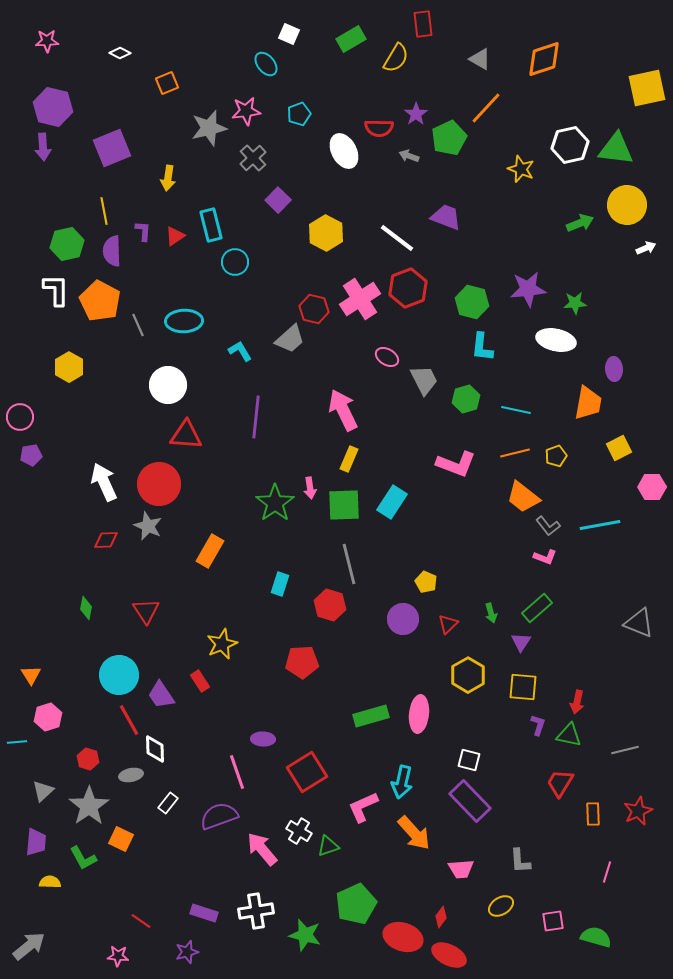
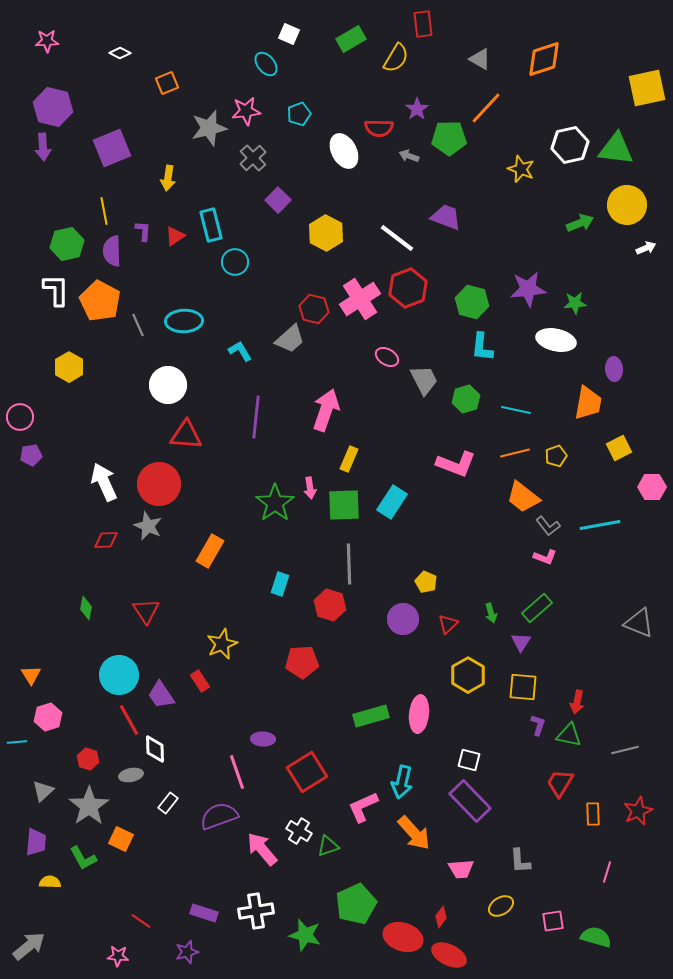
purple star at (416, 114): moved 1 px right, 5 px up
green pentagon at (449, 138): rotated 24 degrees clockwise
pink arrow at (343, 410): moved 17 px left; rotated 45 degrees clockwise
gray line at (349, 564): rotated 12 degrees clockwise
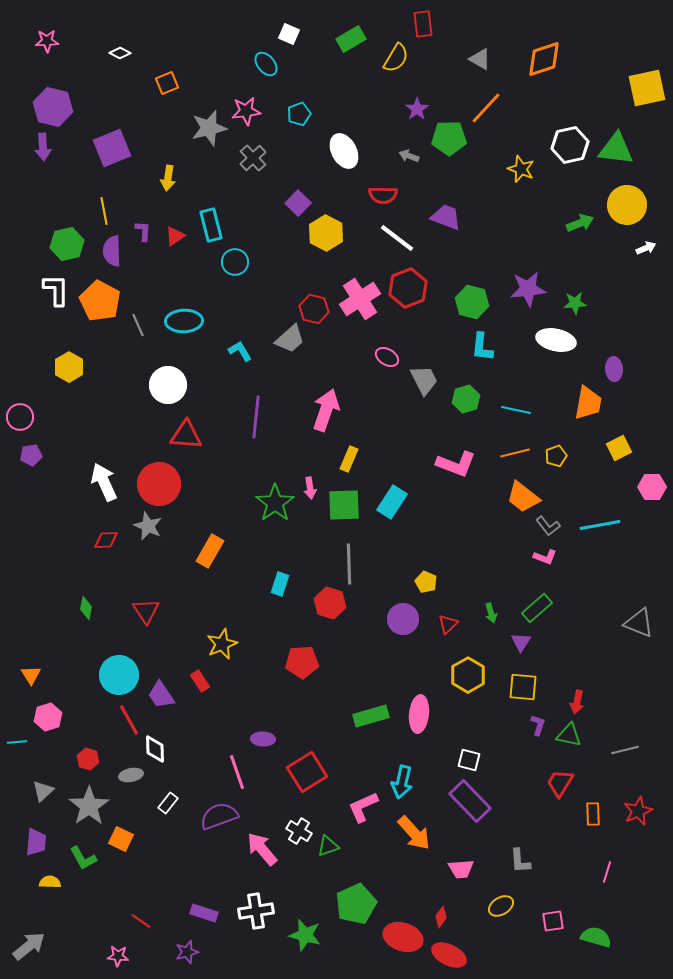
red semicircle at (379, 128): moved 4 px right, 67 px down
purple square at (278, 200): moved 20 px right, 3 px down
red hexagon at (330, 605): moved 2 px up
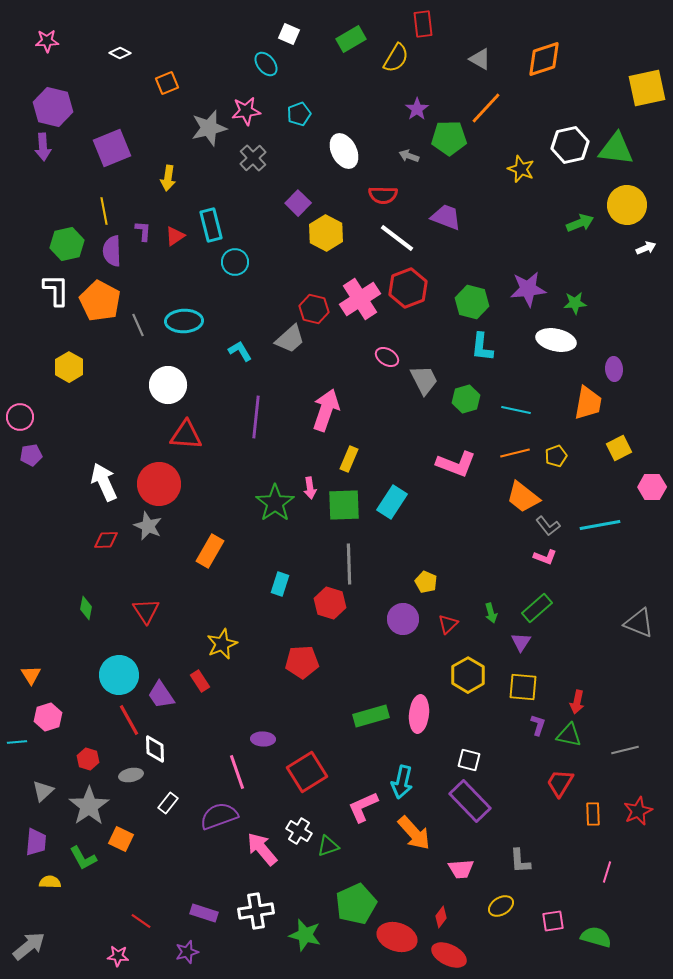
red ellipse at (403, 937): moved 6 px left
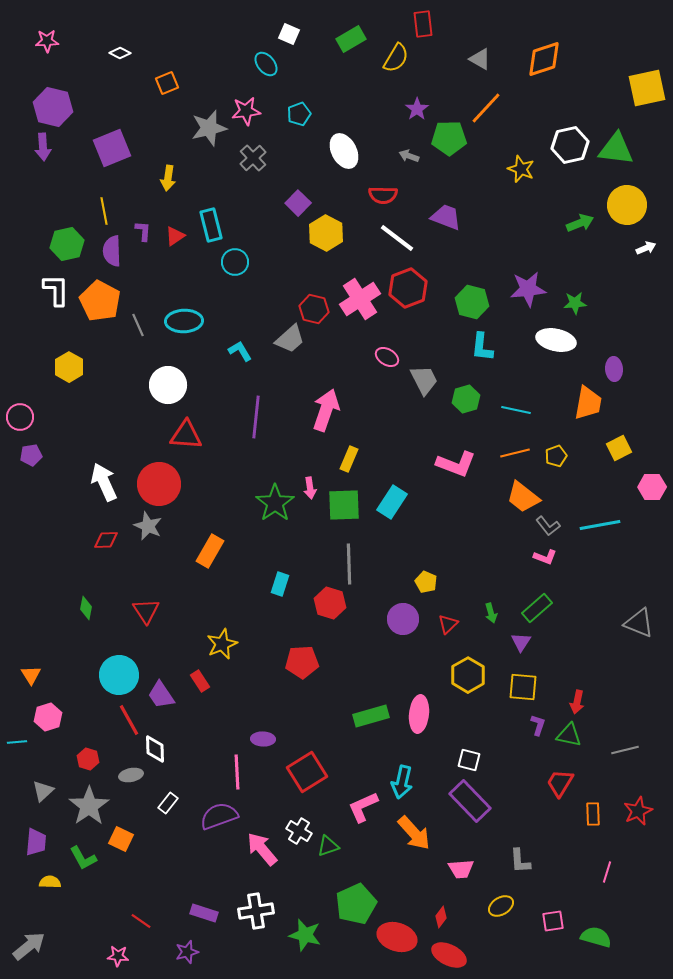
pink line at (237, 772): rotated 16 degrees clockwise
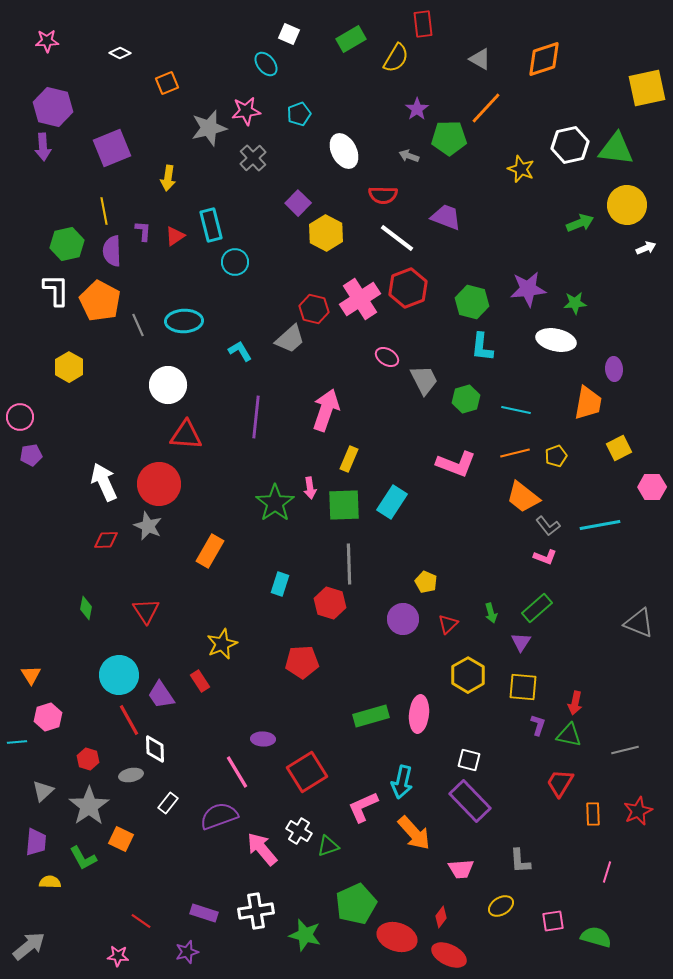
red arrow at (577, 702): moved 2 px left, 1 px down
pink line at (237, 772): rotated 28 degrees counterclockwise
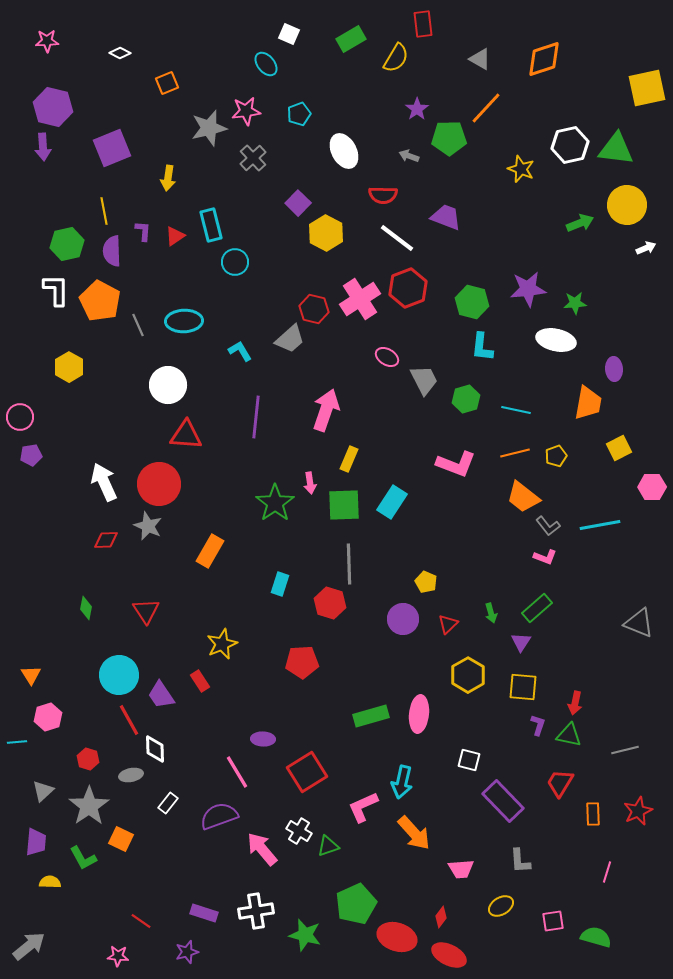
pink arrow at (310, 488): moved 5 px up
purple rectangle at (470, 801): moved 33 px right
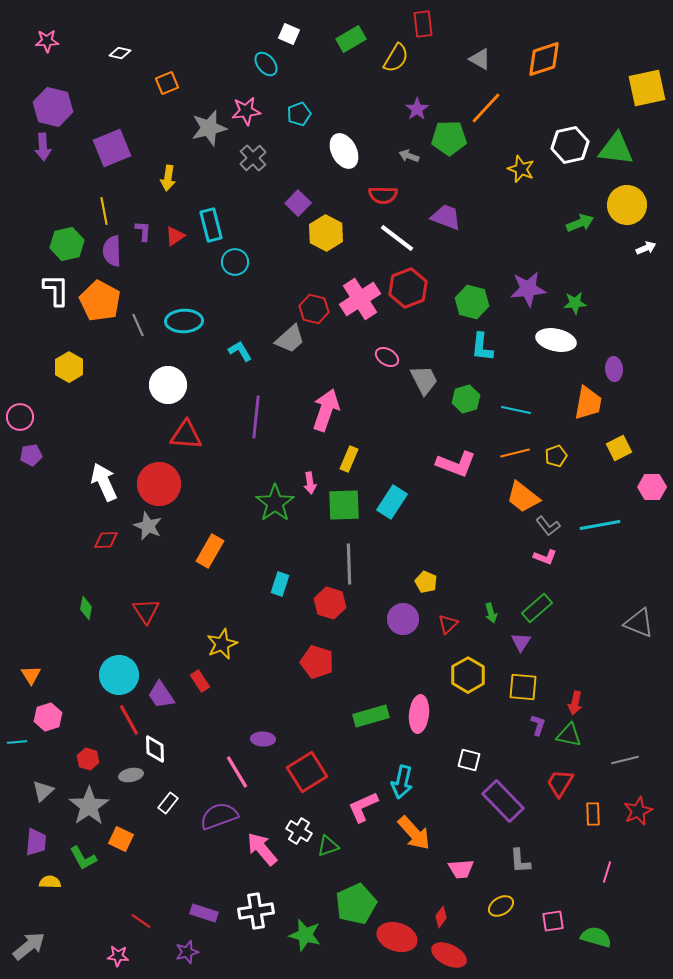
white diamond at (120, 53): rotated 15 degrees counterclockwise
red pentagon at (302, 662): moved 15 px right; rotated 20 degrees clockwise
gray line at (625, 750): moved 10 px down
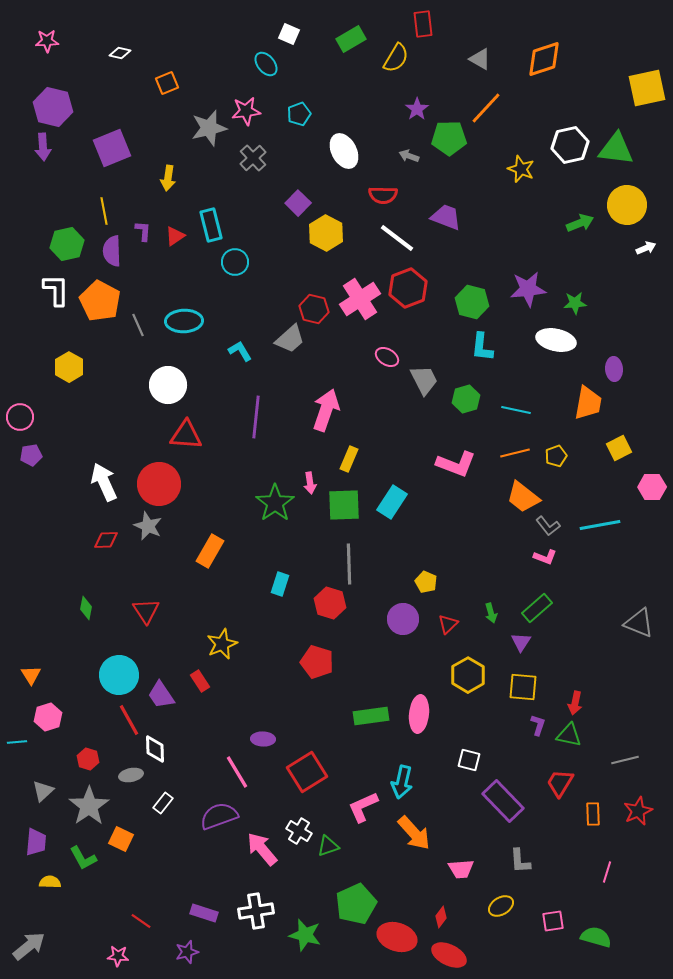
green rectangle at (371, 716): rotated 8 degrees clockwise
white rectangle at (168, 803): moved 5 px left
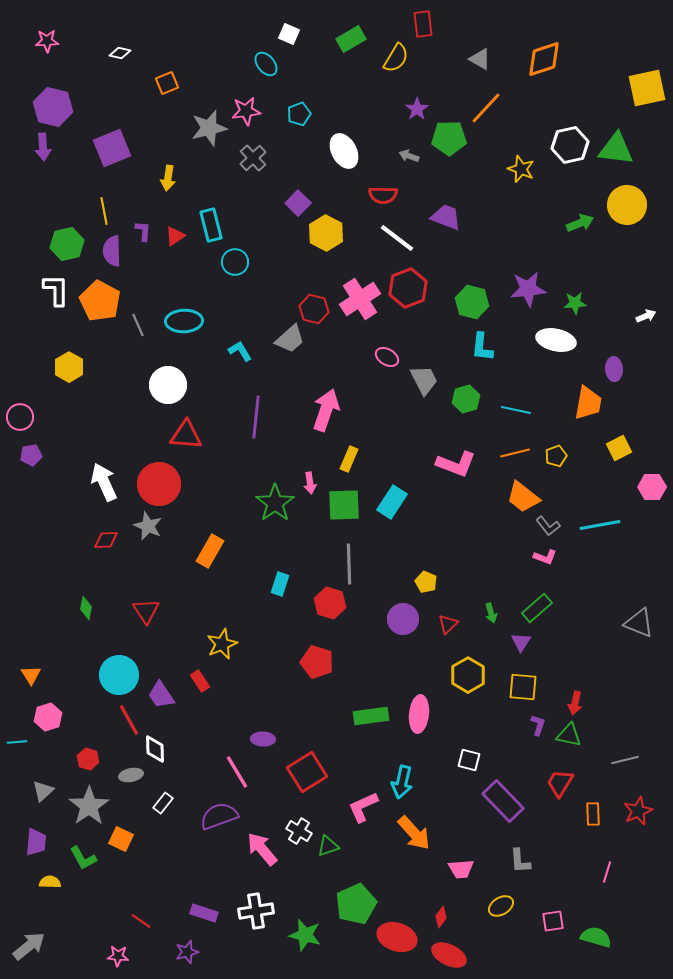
white arrow at (646, 248): moved 68 px down
